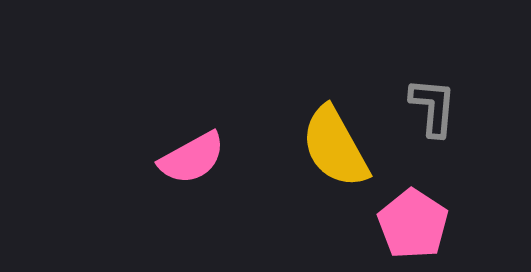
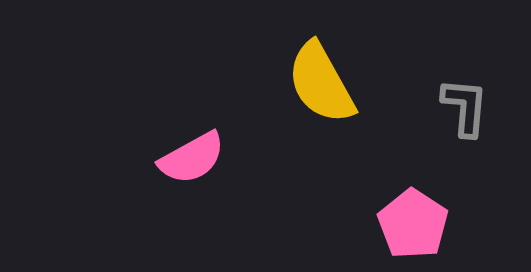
gray L-shape: moved 32 px right
yellow semicircle: moved 14 px left, 64 px up
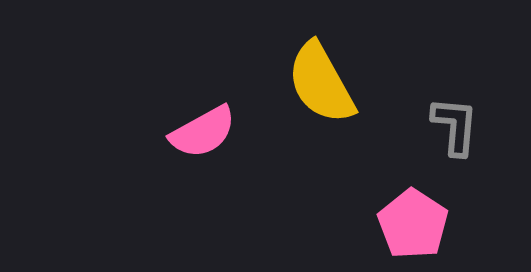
gray L-shape: moved 10 px left, 19 px down
pink semicircle: moved 11 px right, 26 px up
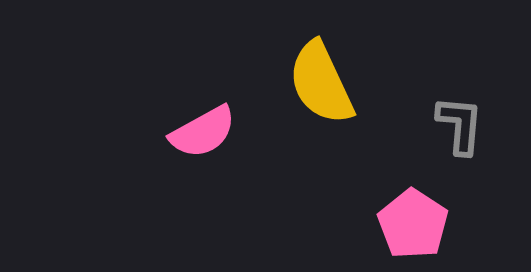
yellow semicircle: rotated 4 degrees clockwise
gray L-shape: moved 5 px right, 1 px up
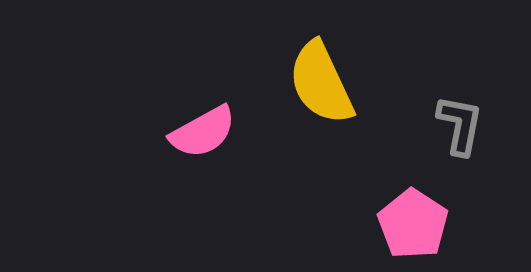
gray L-shape: rotated 6 degrees clockwise
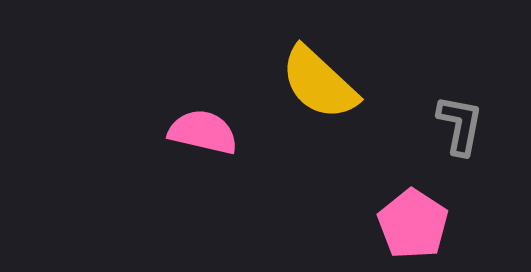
yellow semicircle: moved 2 px left; rotated 22 degrees counterclockwise
pink semicircle: rotated 138 degrees counterclockwise
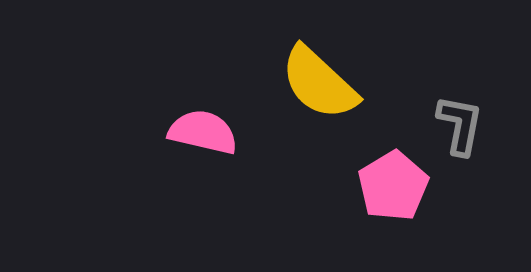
pink pentagon: moved 20 px left, 38 px up; rotated 8 degrees clockwise
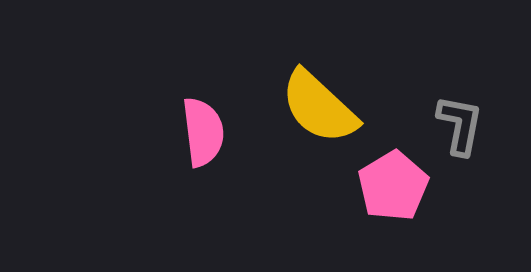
yellow semicircle: moved 24 px down
pink semicircle: rotated 70 degrees clockwise
